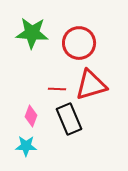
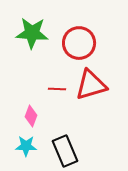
black rectangle: moved 4 px left, 32 px down
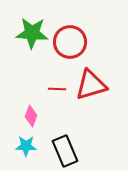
red circle: moved 9 px left, 1 px up
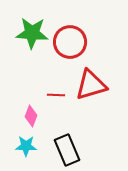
red line: moved 1 px left, 6 px down
black rectangle: moved 2 px right, 1 px up
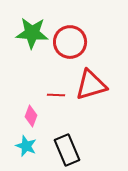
cyan star: rotated 20 degrees clockwise
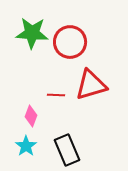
cyan star: rotated 15 degrees clockwise
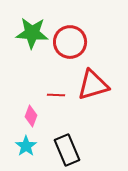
red triangle: moved 2 px right
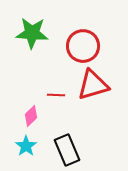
red circle: moved 13 px right, 4 px down
pink diamond: rotated 25 degrees clockwise
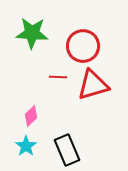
red line: moved 2 px right, 18 px up
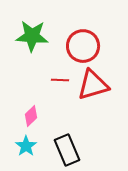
green star: moved 3 px down
red line: moved 2 px right, 3 px down
